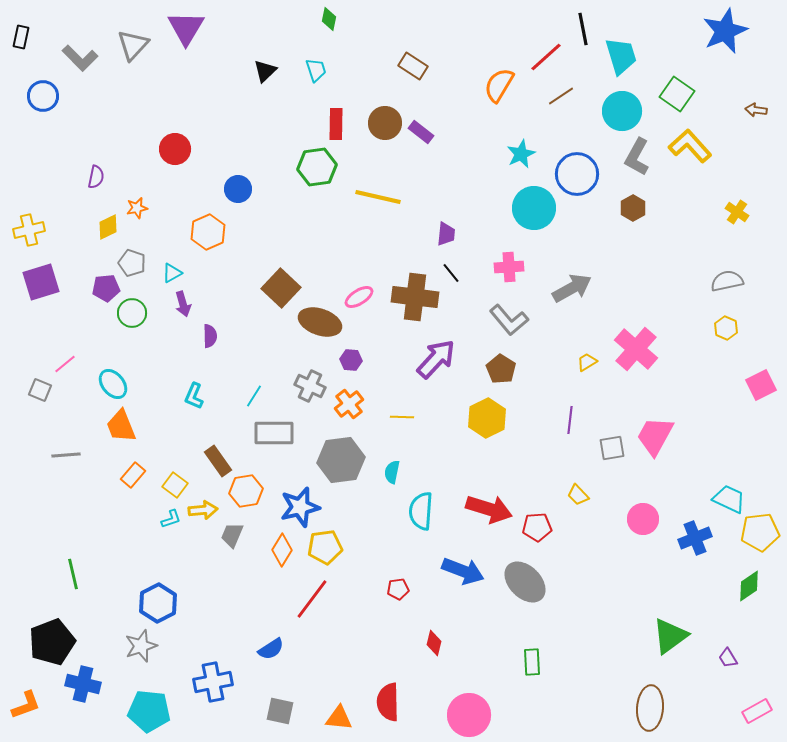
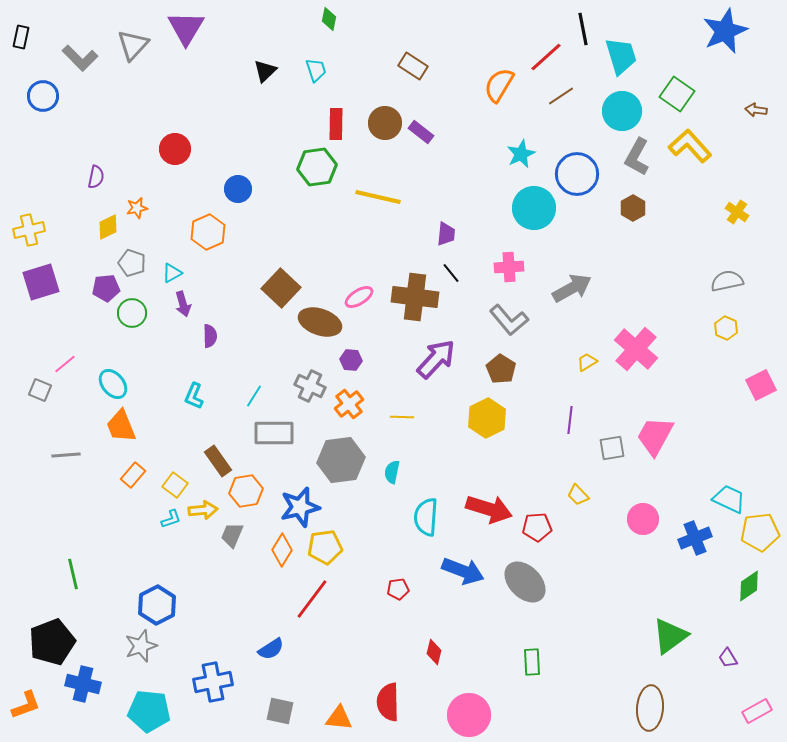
cyan semicircle at (421, 511): moved 5 px right, 6 px down
blue hexagon at (158, 603): moved 1 px left, 2 px down
red diamond at (434, 643): moved 9 px down
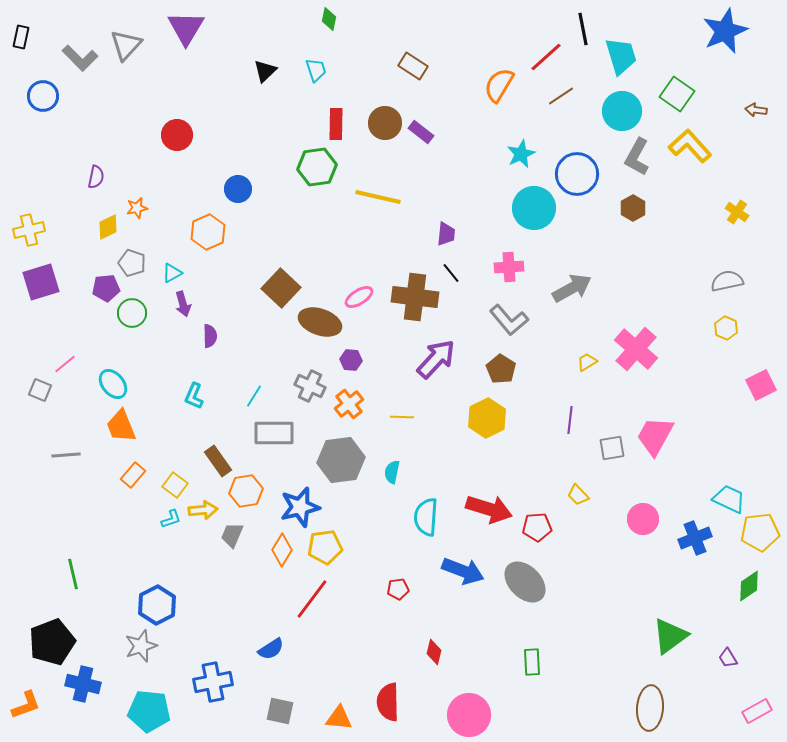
gray triangle at (133, 45): moved 7 px left
red circle at (175, 149): moved 2 px right, 14 px up
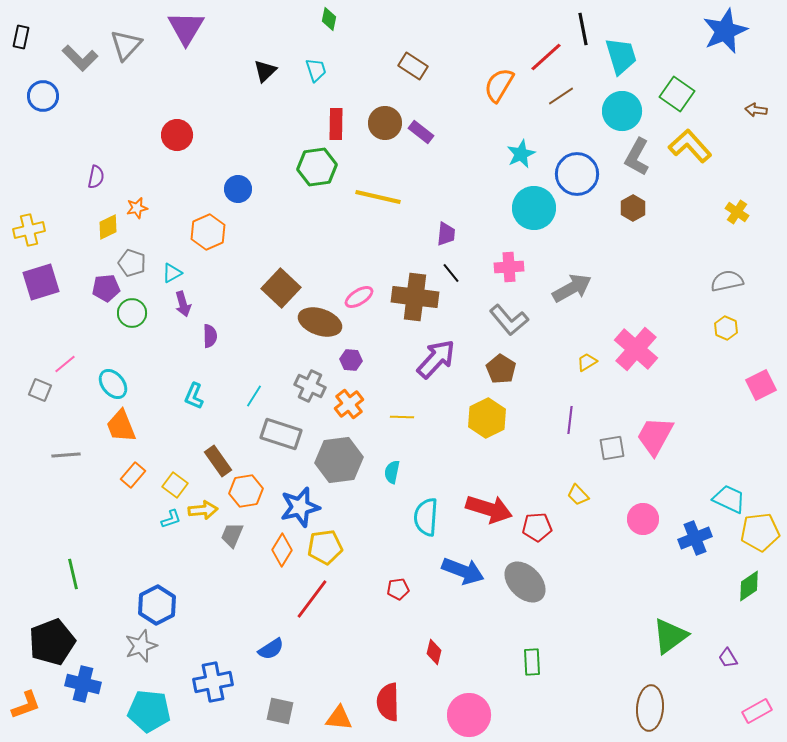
gray rectangle at (274, 433): moved 7 px right, 1 px down; rotated 18 degrees clockwise
gray hexagon at (341, 460): moved 2 px left
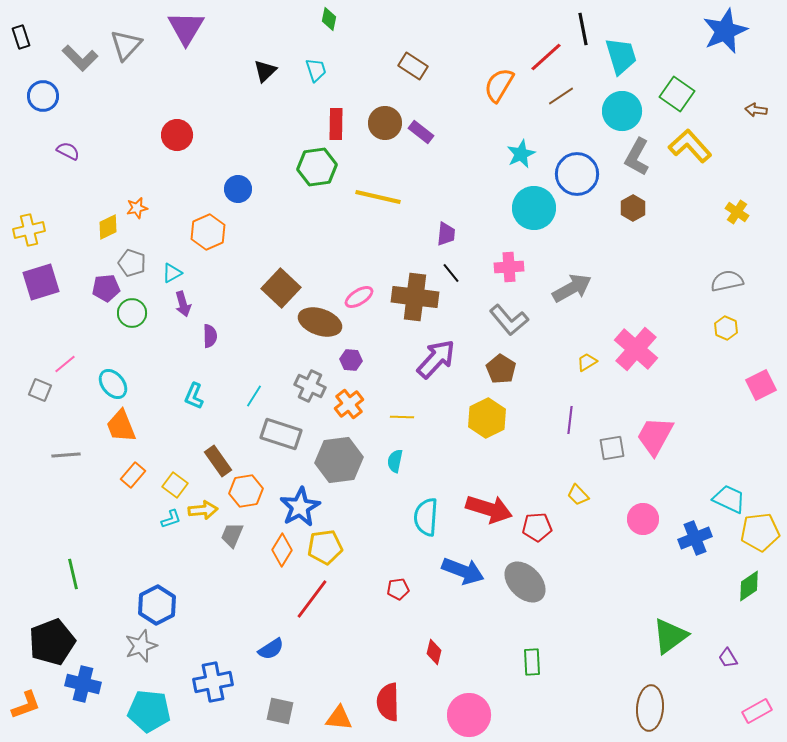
black rectangle at (21, 37): rotated 30 degrees counterclockwise
purple semicircle at (96, 177): moved 28 px left, 26 px up; rotated 75 degrees counterclockwise
cyan semicircle at (392, 472): moved 3 px right, 11 px up
blue star at (300, 507): rotated 15 degrees counterclockwise
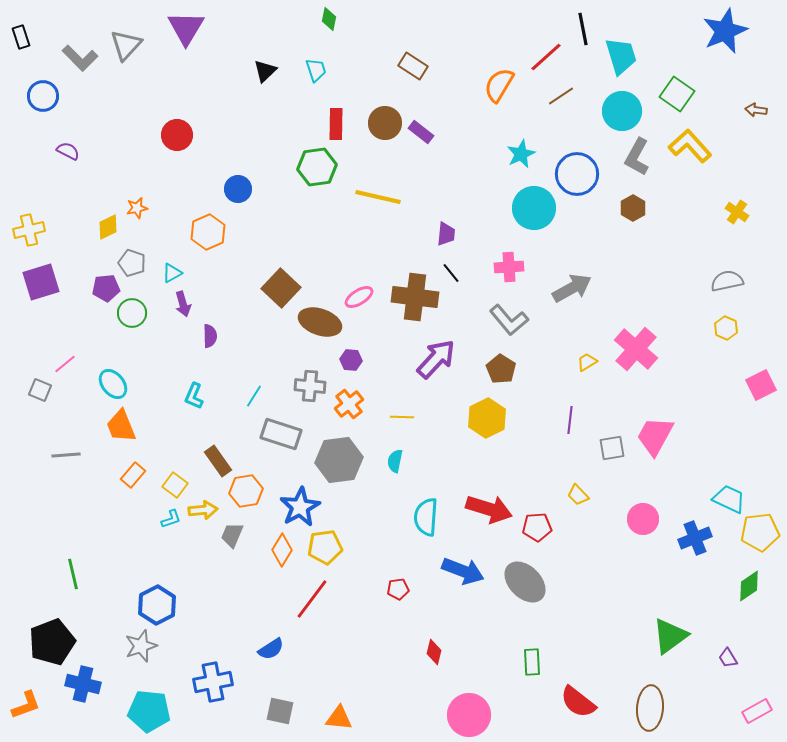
gray cross at (310, 386): rotated 20 degrees counterclockwise
red semicircle at (388, 702): moved 190 px right; rotated 51 degrees counterclockwise
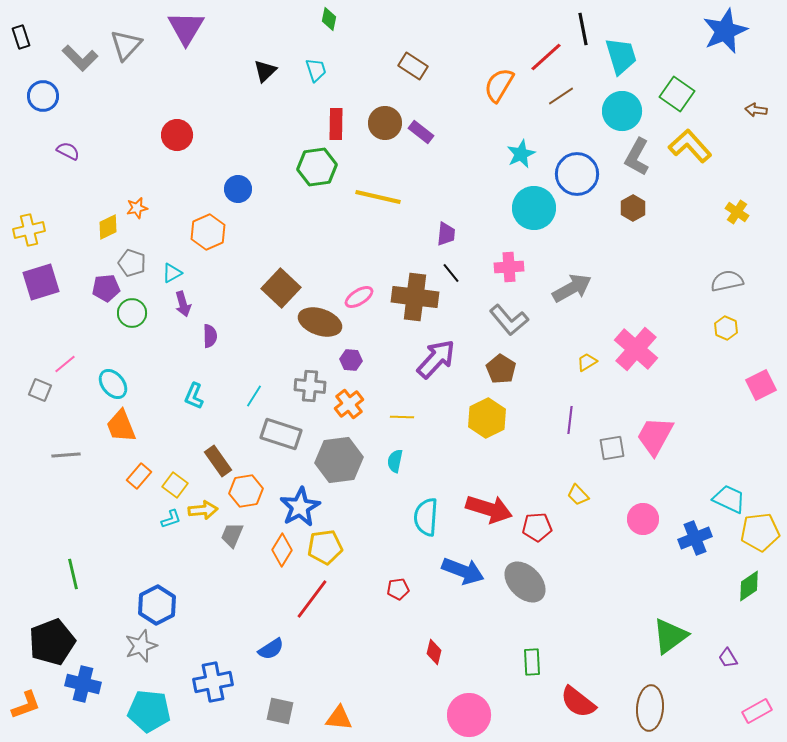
orange rectangle at (133, 475): moved 6 px right, 1 px down
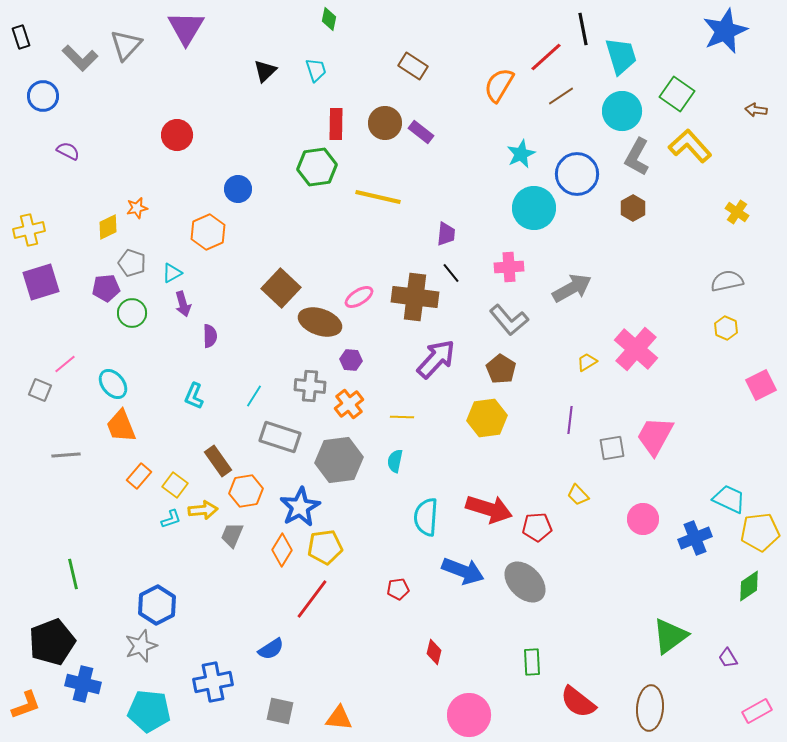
yellow hexagon at (487, 418): rotated 18 degrees clockwise
gray rectangle at (281, 434): moved 1 px left, 3 px down
